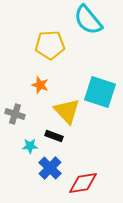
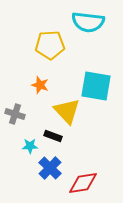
cyan semicircle: moved 2 px down; rotated 44 degrees counterclockwise
cyan square: moved 4 px left, 6 px up; rotated 8 degrees counterclockwise
black rectangle: moved 1 px left
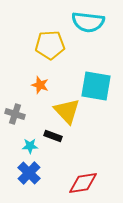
blue cross: moved 21 px left, 5 px down
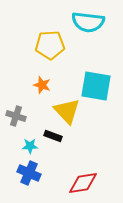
orange star: moved 2 px right
gray cross: moved 1 px right, 2 px down
blue cross: rotated 20 degrees counterclockwise
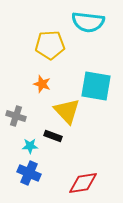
orange star: moved 1 px up
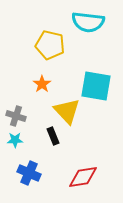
yellow pentagon: rotated 16 degrees clockwise
orange star: rotated 18 degrees clockwise
black rectangle: rotated 48 degrees clockwise
cyan star: moved 15 px left, 6 px up
red diamond: moved 6 px up
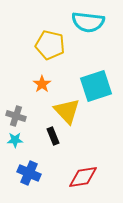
cyan square: rotated 28 degrees counterclockwise
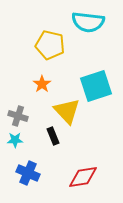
gray cross: moved 2 px right
blue cross: moved 1 px left
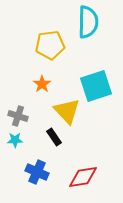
cyan semicircle: rotated 96 degrees counterclockwise
yellow pentagon: rotated 20 degrees counterclockwise
black rectangle: moved 1 px right, 1 px down; rotated 12 degrees counterclockwise
blue cross: moved 9 px right, 1 px up
